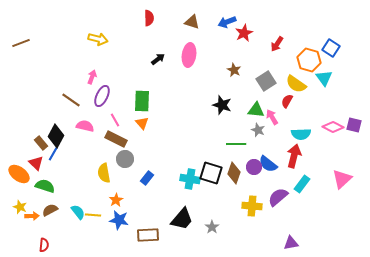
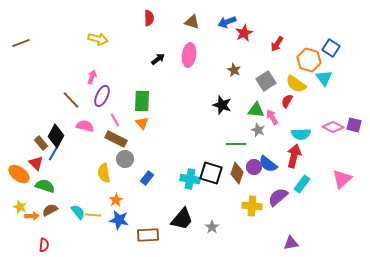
brown line at (71, 100): rotated 12 degrees clockwise
brown diamond at (234, 173): moved 3 px right
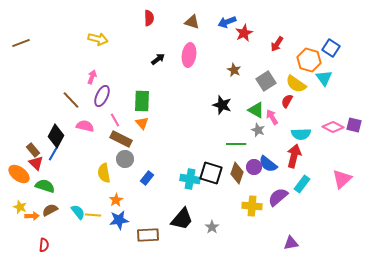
green triangle at (256, 110): rotated 24 degrees clockwise
brown rectangle at (116, 139): moved 5 px right
brown rectangle at (41, 143): moved 8 px left, 7 px down
blue star at (119, 220): rotated 18 degrees counterclockwise
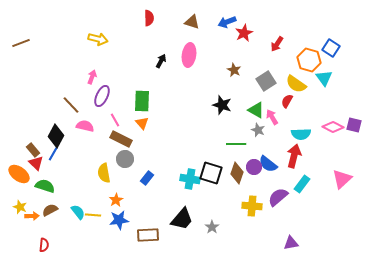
black arrow at (158, 59): moved 3 px right, 2 px down; rotated 24 degrees counterclockwise
brown line at (71, 100): moved 5 px down
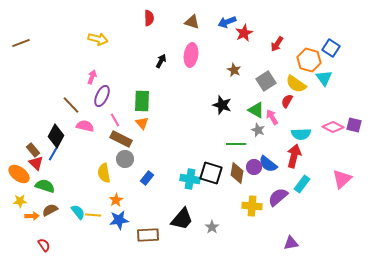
pink ellipse at (189, 55): moved 2 px right
brown diamond at (237, 173): rotated 10 degrees counterclockwise
yellow star at (20, 207): moved 6 px up; rotated 24 degrees counterclockwise
red semicircle at (44, 245): rotated 40 degrees counterclockwise
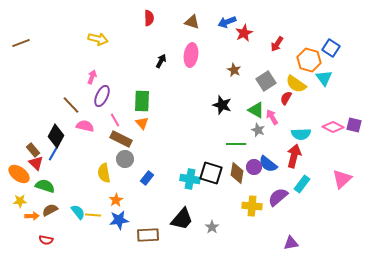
red semicircle at (287, 101): moved 1 px left, 3 px up
red semicircle at (44, 245): moved 2 px right, 5 px up; rotated 136 degrees clockwise
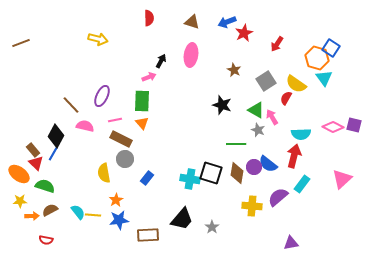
orange hexagon at (309, 60): moved 8 px right, 2 px up
pink arrow at (92, 77): moved 57 px right; rotated 48 degrees clockwise
pink line at (115, 120): rotated 72 degrees counterclockwise
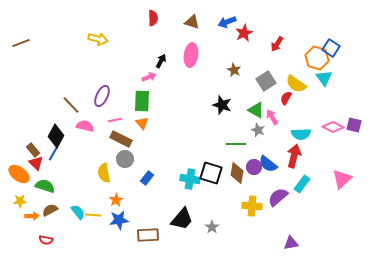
red semicircle at (149, 18): moved 4 px right
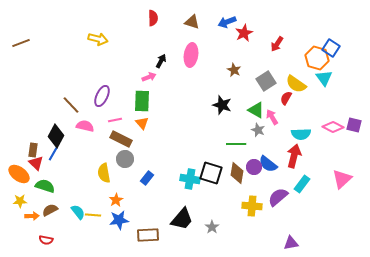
brown rectangle at (33, 150): rotated 48 degrees clockwise
